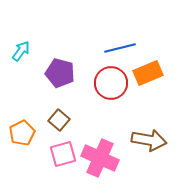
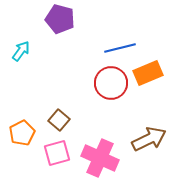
purple pentagon: moved 54 px up
brown arrow: moved 1 px up; rotated 36 degrees counterclockwise
pink square: moved 6 px left, 1 px up
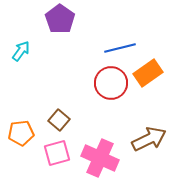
purple pentagon: rotated 20 degrees clockwise
orange rectangle: rotated 12 degrees counterclockwise
orange pentagon: moved 1 px left; rotated 20 degrees clockwise
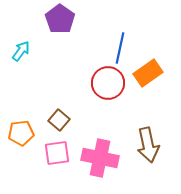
blue line: rotated 64 degrees counterclockwise
red circle: moved 3 px left
brown arrow: moved 1 px left, 6 px down; rotated 104 degrees clockwise
pink square: rotated 8 degrees clockwise
pink cross: rotated 12 degrees counterclockwise
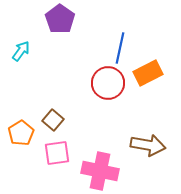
orange rectangle: rotated 8 degrees clockwise
brown square: moved 6 px left
orange pentagon: rotated 25 degrees counterclockwise
brown arrow: rotated 68 degrees counterclockwise
pink cross: moved 13 px down
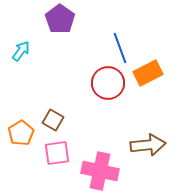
blue line: rotated 32 degrees counterclockwise
brown square: rotated 10 degrees counterclockwise
brown arrow: rotated 16 degrees counterclockwise
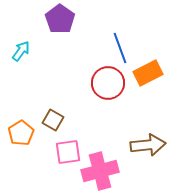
pink square: moved 11 px right, 1 px up
pink cross: rotated 27 degrees counterclockwise
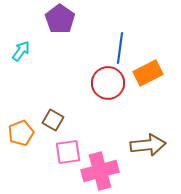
blue line: rotated 28 degrees clockwise
orange pentagon: rotated 10 degrees clockwise
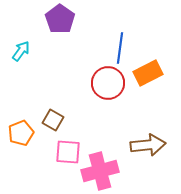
pink square: rotated 12 degrees clockwise
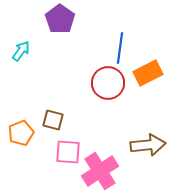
brown square: rotated 15 degrees counterclockwise
pink cross: rotated 18 degrees counterclockwise
